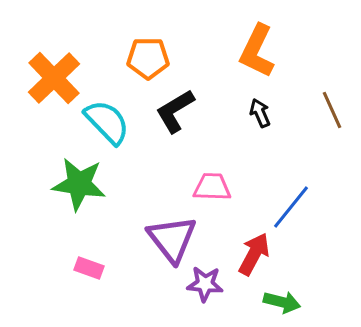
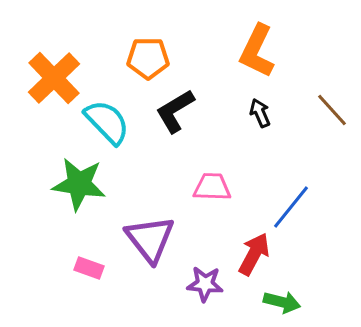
brown line: rotated 18 degrees counterclockwise
purple triangle: moved 22 px left
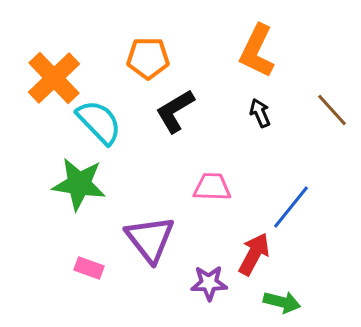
cyan semicircle: moved 8 px left
purple star: moved 4 px right, 1 px up; rotated 6 degrees counterclockwise
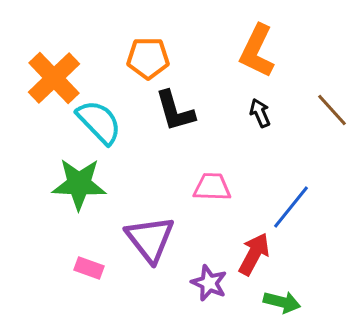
black L-shape: rotated 75 degrees counterclockwise
green star: rotated 6 degrees counterclockwise
purple star: rotated 24 degrees clockwise
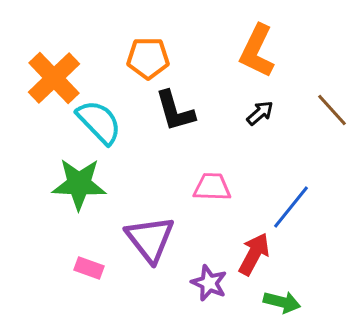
black arrow: rotated 72 degrees clockwise
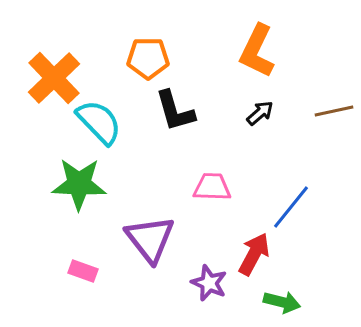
brown line: moved 2 px right, 1 px down; rotated 60 degrees counterclockwise
pink rectangle: moved 6 px left, 3 px down
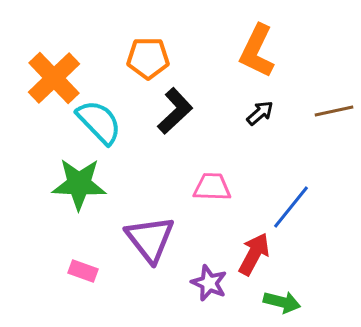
black L-shape: rotated 117 degrees counterclockwise
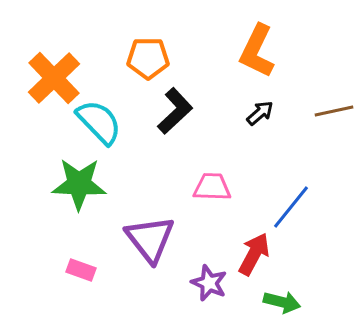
pink rectangle: moved 2 px left, 1 px up
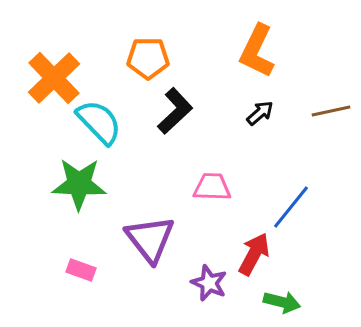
brown line: moved 3 px left
